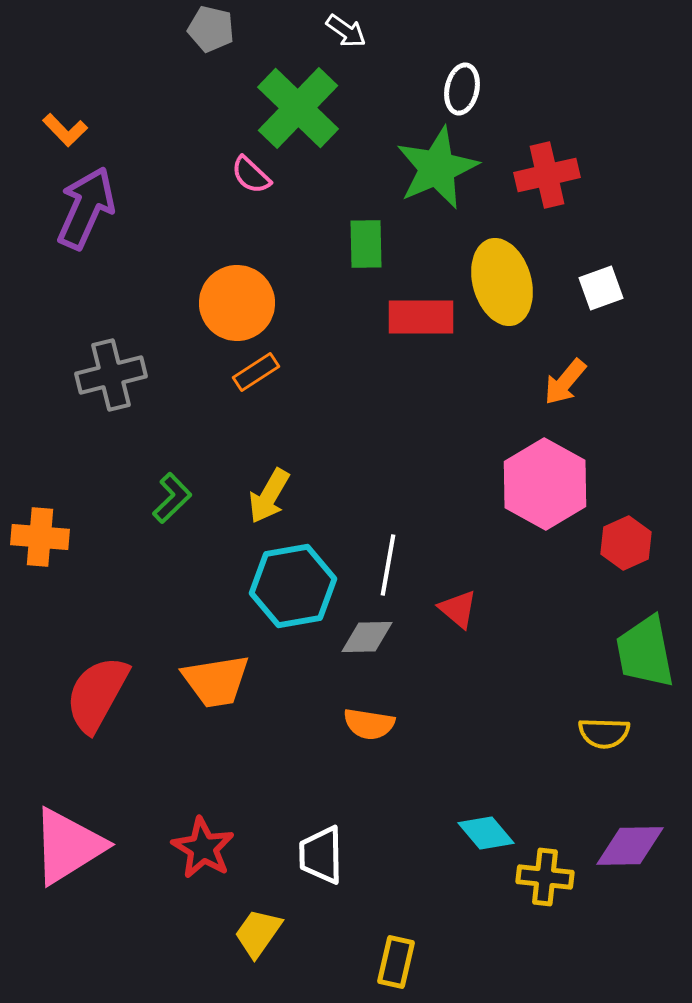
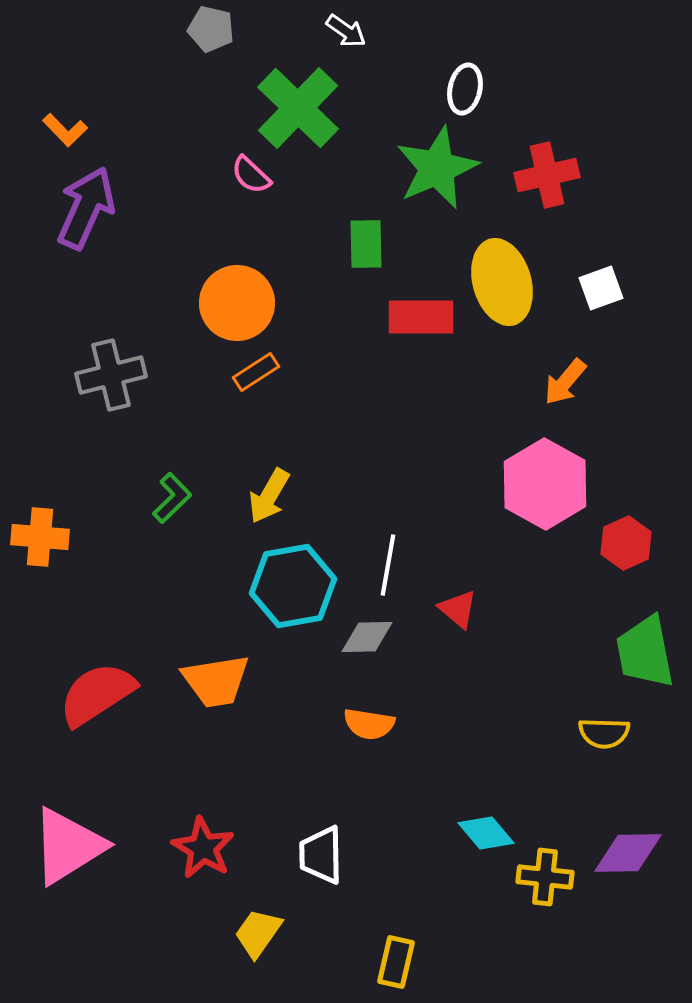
white ellipse: moved 3 px right
red semicircle: rotated 28 degrees clockwise
purple diamond: moved 2 px left, 7 px down
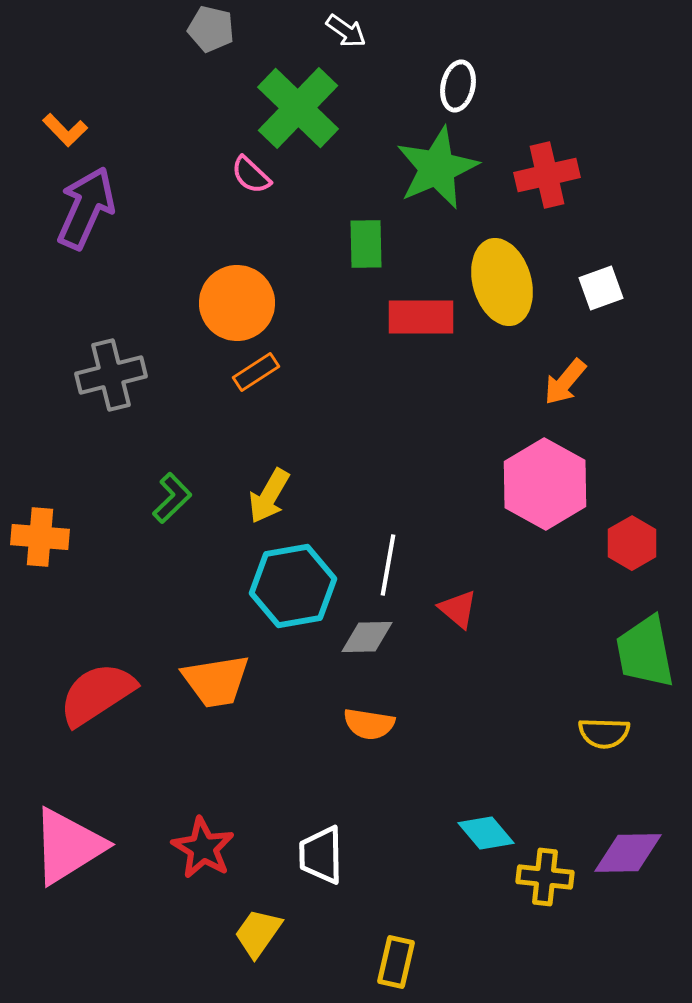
white ellipse: moved 7 px left, 3 px up
red hexagon: moved 6 px right; rotated 6 degrees counterclockwise
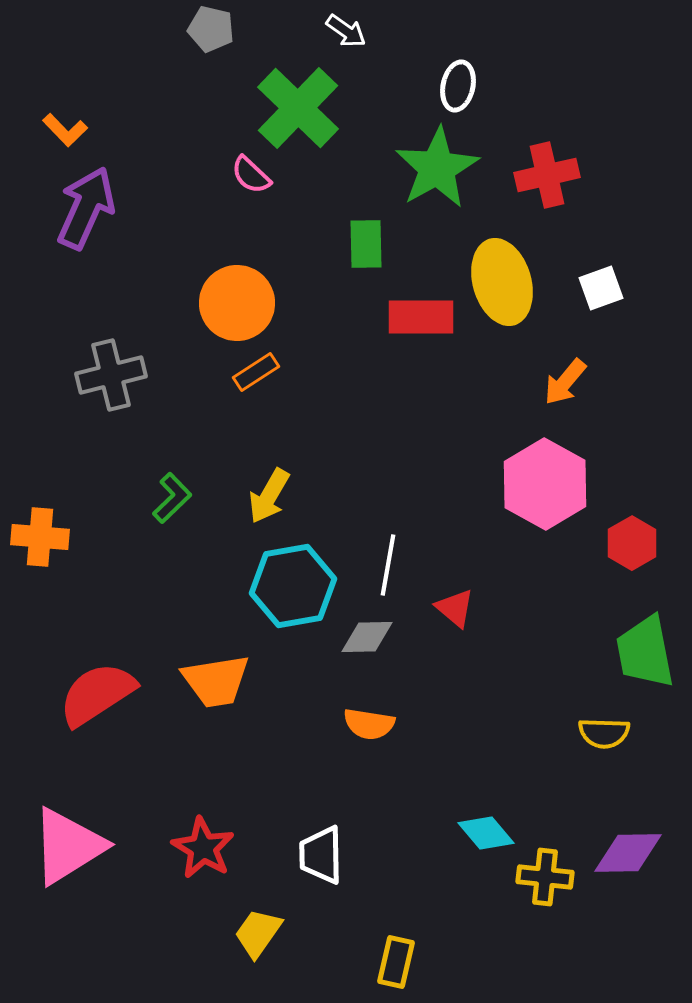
green star: rotated 6 degrees counterclockwise
red triangle: moved 3 px left, 1 px up
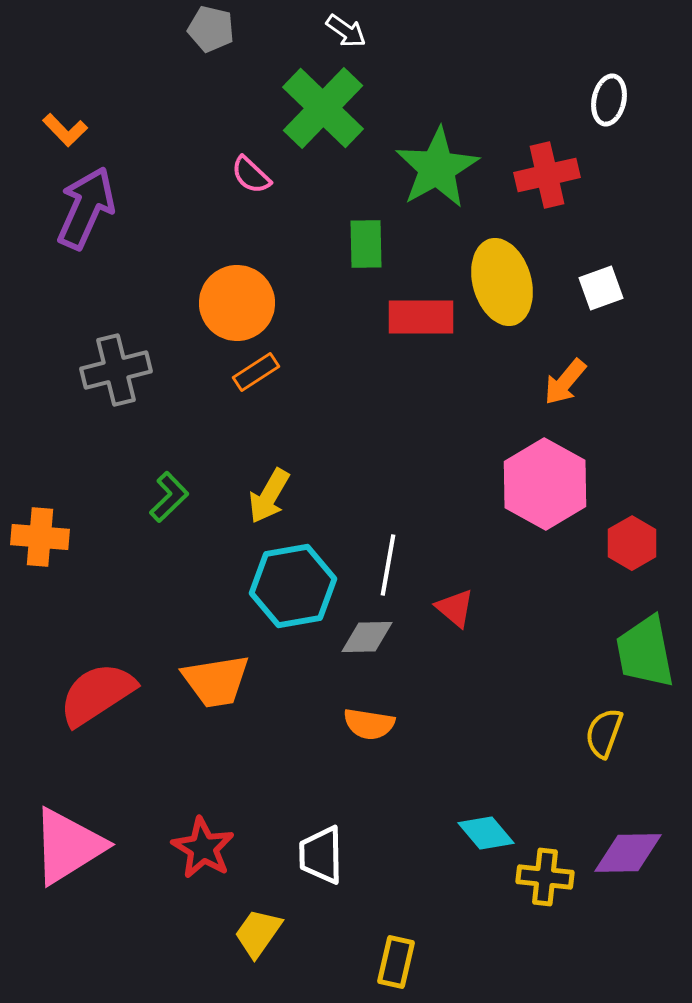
white ellipse: moved 151 px right, 14 px down
green cross: moved 25 px right
gray cross: moved 5 px right, 5 px up
green L-shape: moved 3 px left, 1 px up
yellow semicircle: rotated 108 degrees clockwise
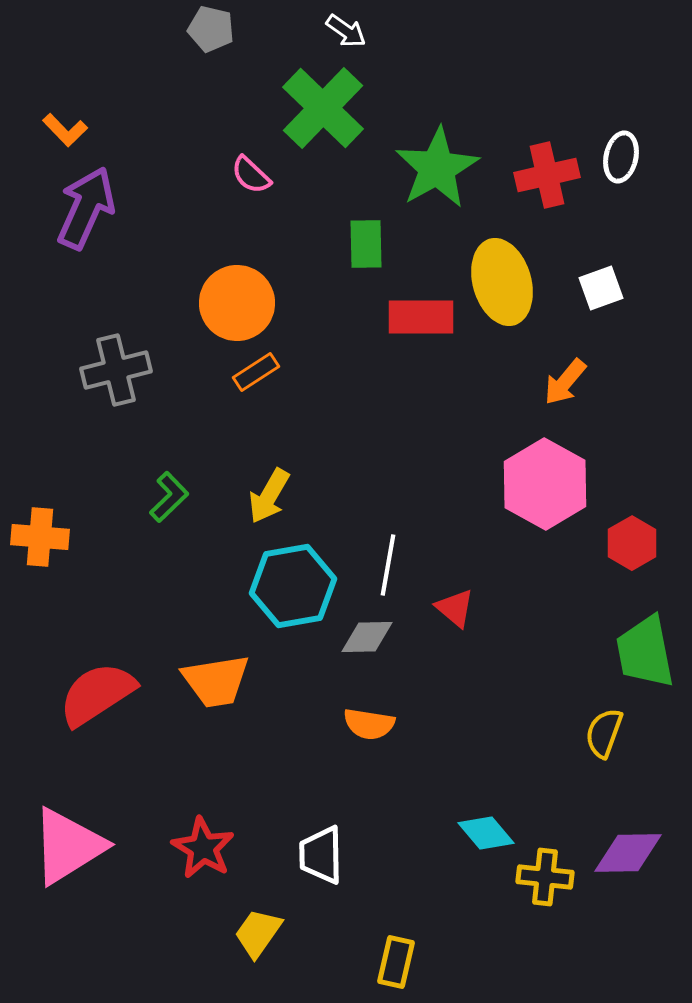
white ellipse: moved 12 px right, 57 px down
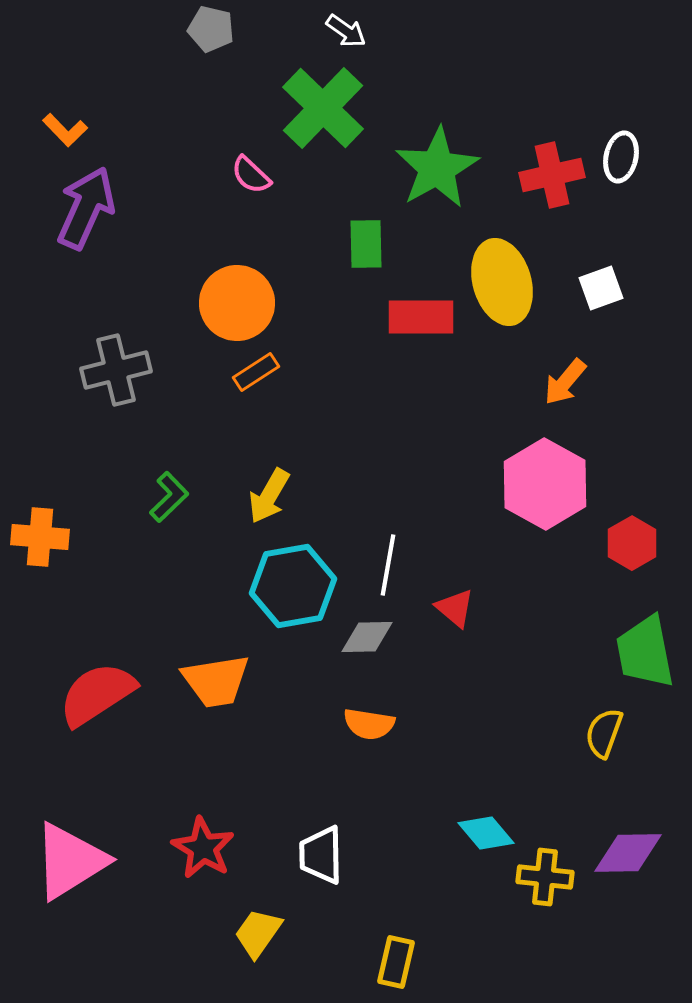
red cross: moved 5 px right
pink triangle: moved 2 px right, 15 px down
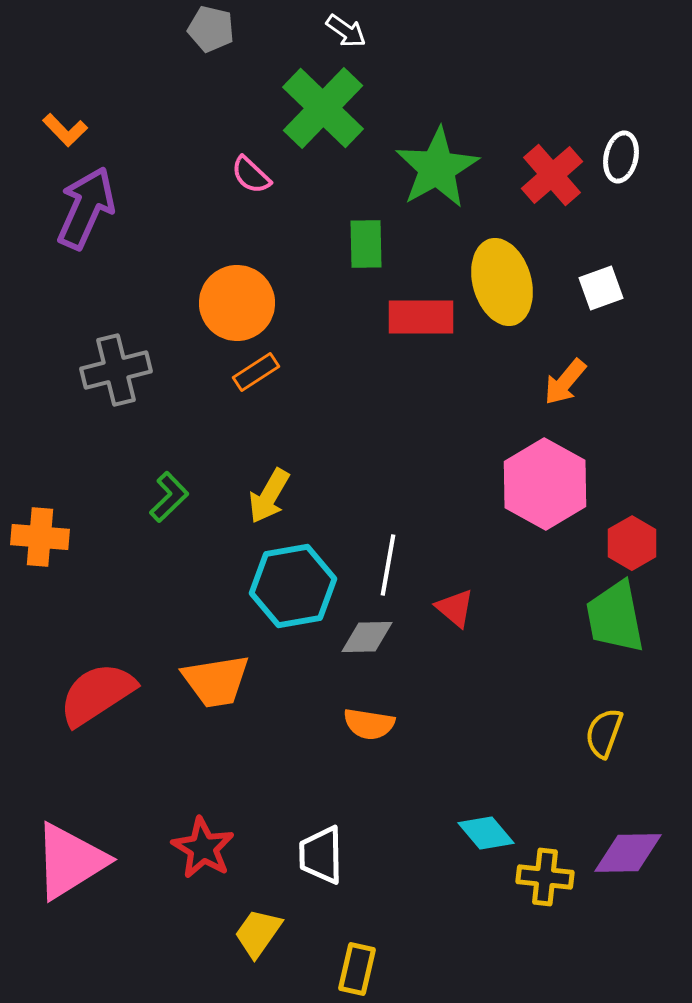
red cross: rotated 28 degrees counterclockwise
green trapezoid: moved 30 px left, 35 px up
yellow rectangle: moved 39 px left, 7 px down
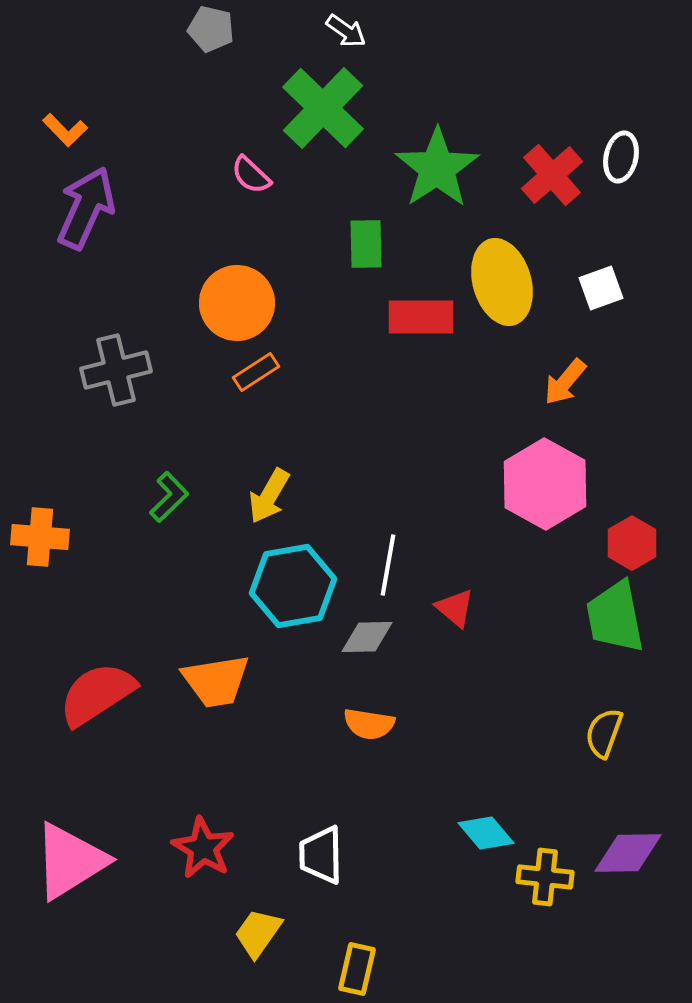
green star: rotated 4 degrees counterclockwise
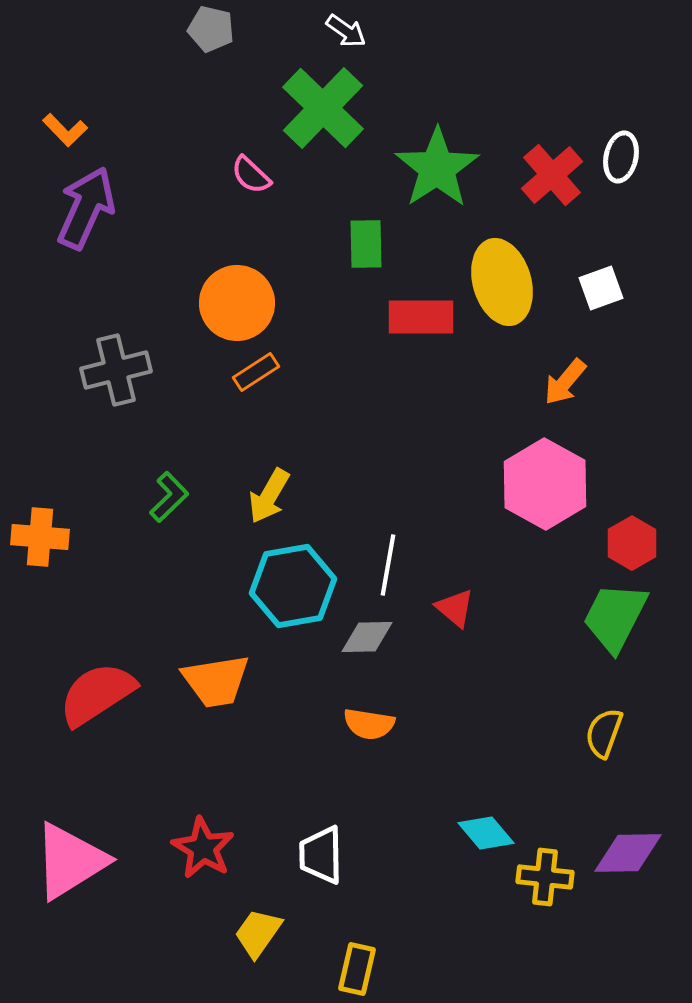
green trapezoid: rotated 38 degrees clockwise
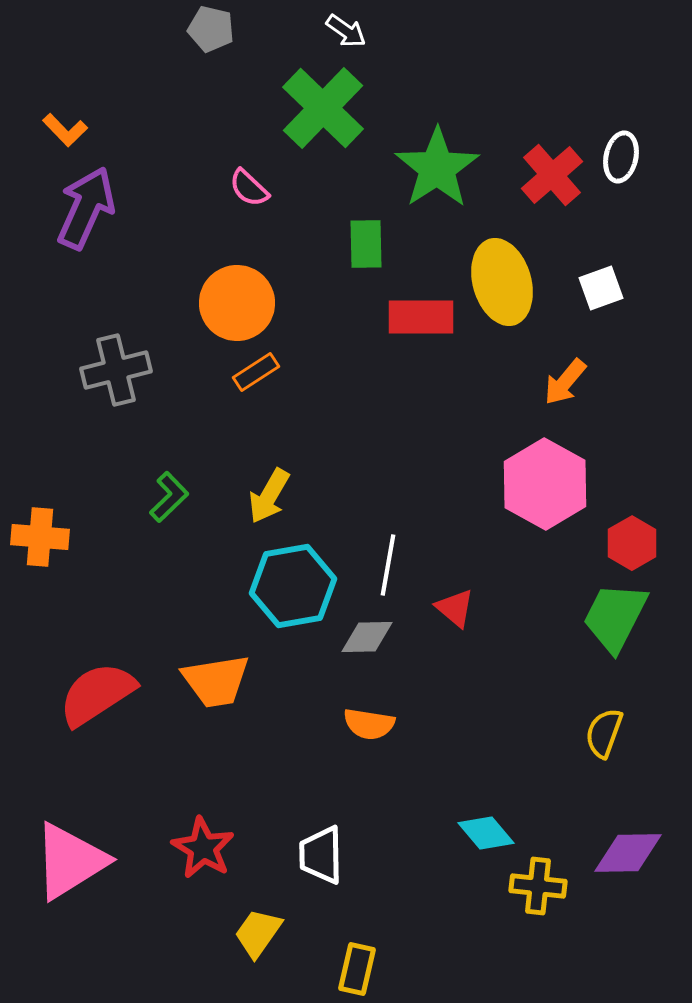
pink semicircle: moved 2 px left, 13 px down
yellow cross: moved 7 px left, 9 px down
